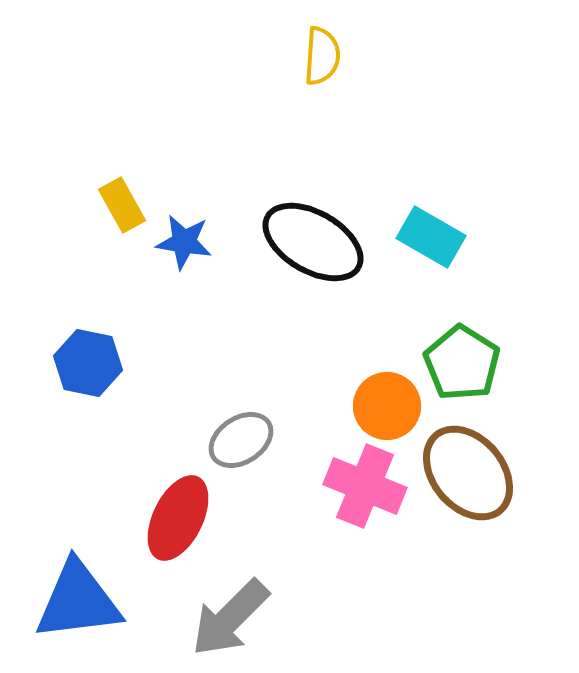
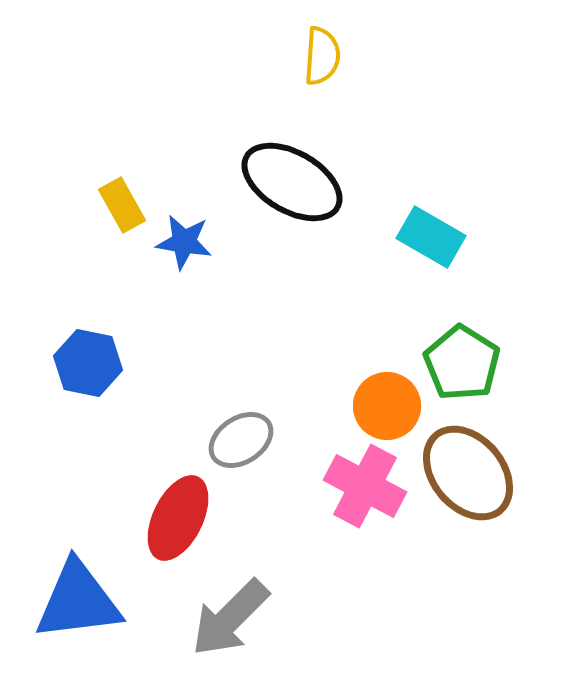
black ellipse: moved 21 px left, 60 px up
pink cross: rotated 6 degrees clockwise
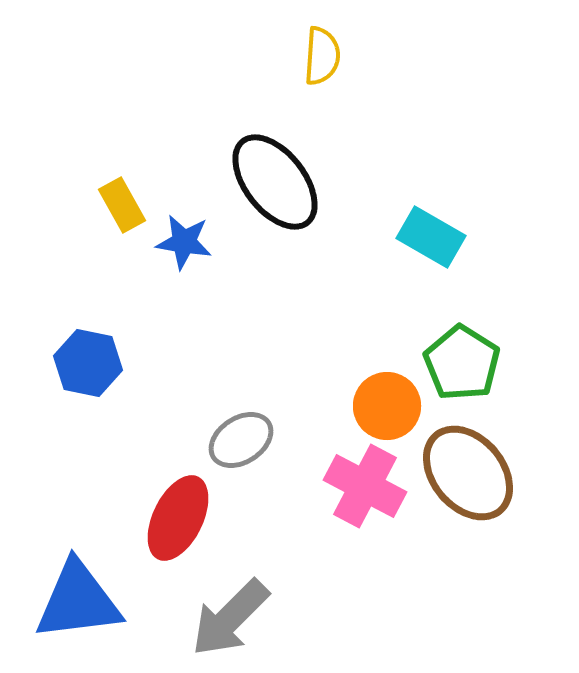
black ellipse: moved 17 px left; rotated 22 degrees clockwise
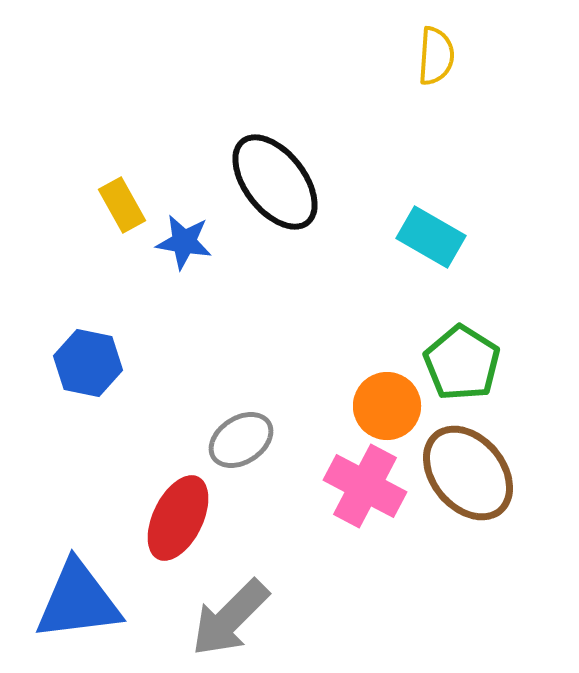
yellow semicircle: moved 114 px right
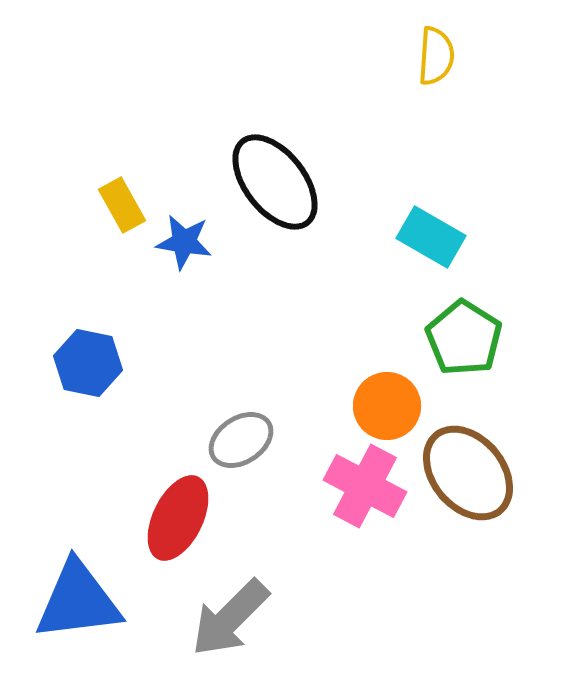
green pentagon: moved 2 px right, 25 px up
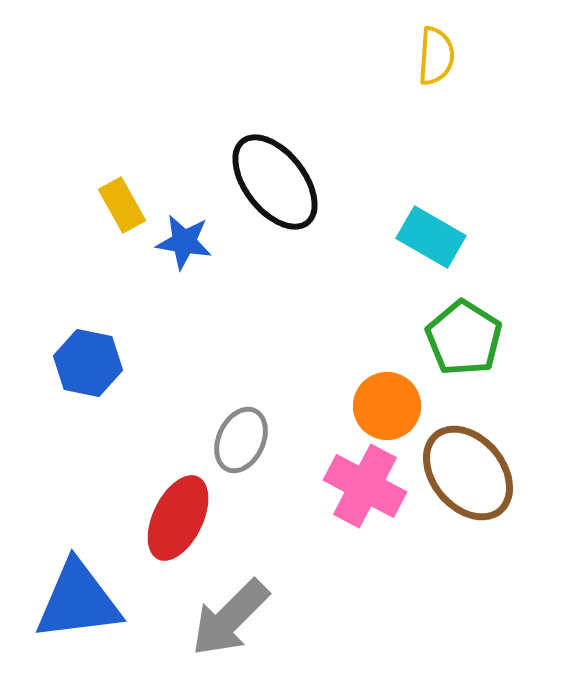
gray ellipse: rotated 32 degrees counterclockwise
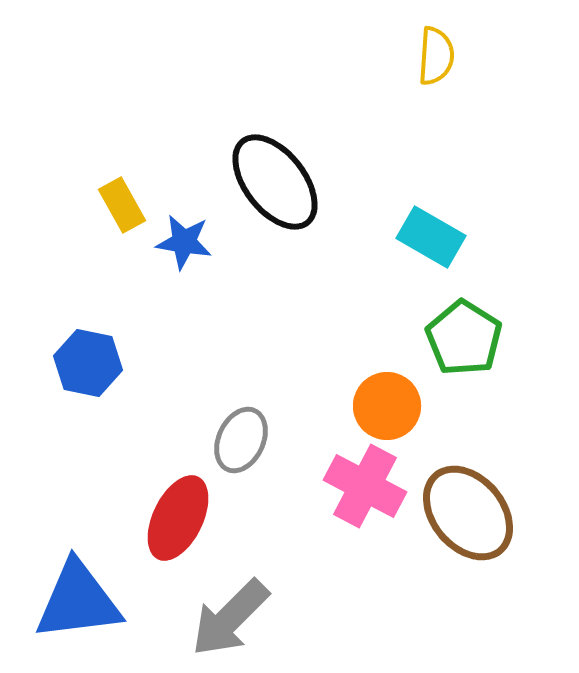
brown ellipse: moved 40 px down
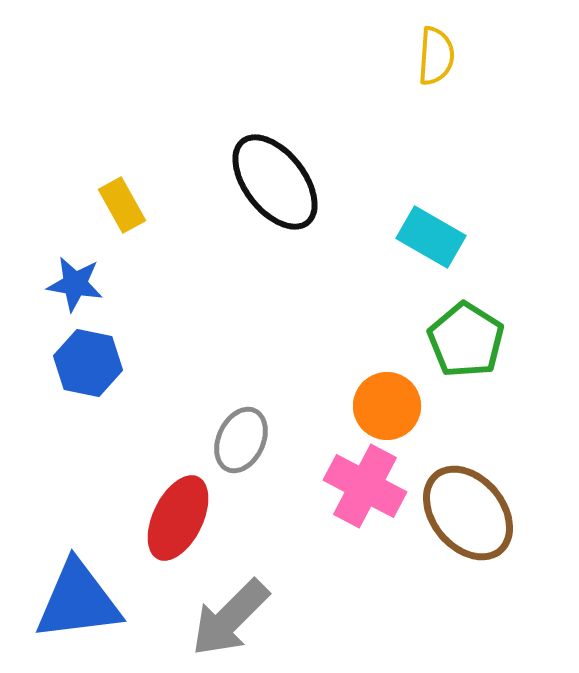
blue star: moved 109 px left, 42 px down
green pentagon: moved 2 px right, 2 px down
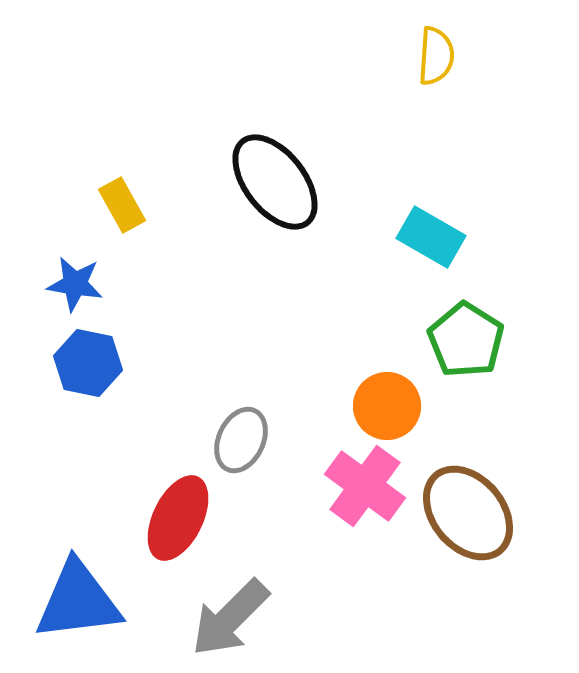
pink cross: rotated 8 degrees clockwise
